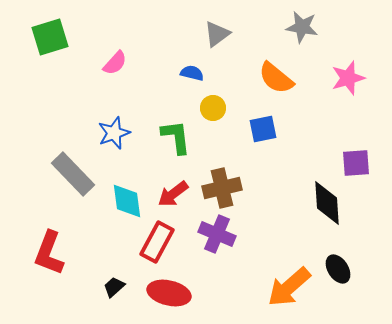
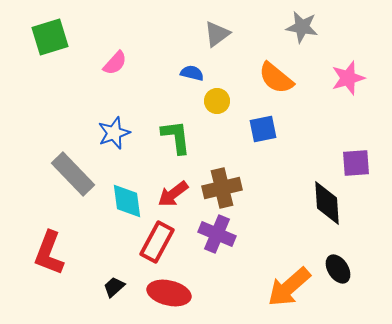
yellow circle: moved 4 px right, 7 px up
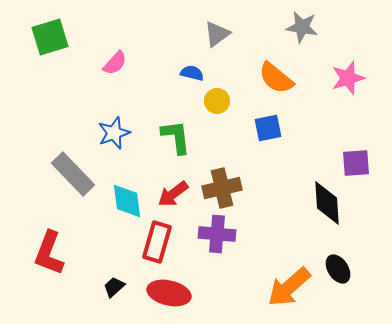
blue square: moved 5 px right, 1 px up
purple cross: rotated 18 degrees counterclockwise
red rectangle: rotated 12 degrees counterclockwise
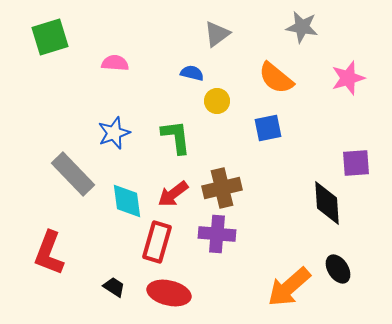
pink semicircle: rotated 128 degrees counterclockwise
black trapezoid: rotated 75 degrees clockwise
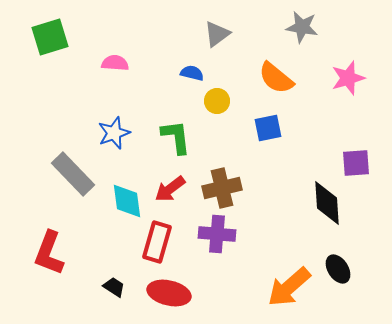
red arrow: moved 3 px left, 5 px up
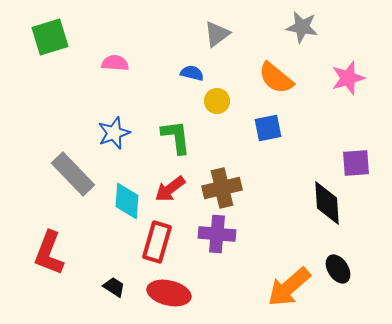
cyan diamond: rotated 12 degrees clockwise
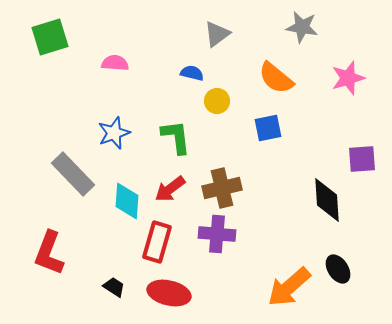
purple square: moved 6 px right, 4 px up
black diamond: moved 3 px up
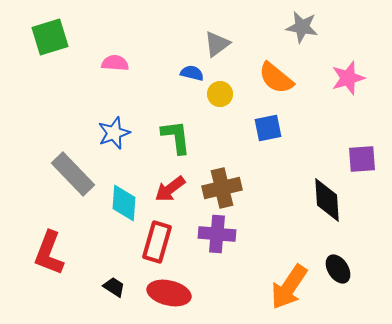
gray triangle: moved 10 px down
yellow circle: moved 3 px right, 7 px up
cyan diamond: moved 3 px left, 2 px down
orange arrow: rotated 15 degrees counterclockwise
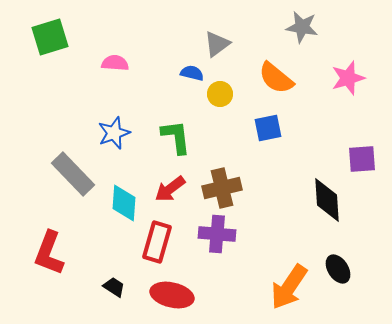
red ellipse: moved 3 px right, 2 px down
